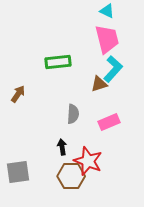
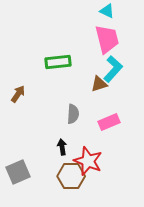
gray square: rotated 15 degrees counterclockwise
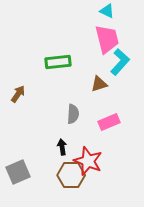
cyan L-shape: moved 7 px right, 7 px up
brown hexagon: moved 1 px up
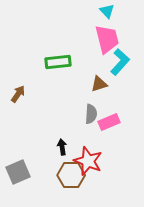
cyan triangle: rotated 21 degrees clockwise
gray semicircle: moved 18 px right
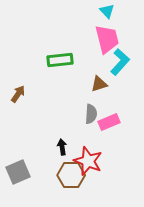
green rectangle: moved 2 px right, 2 px up
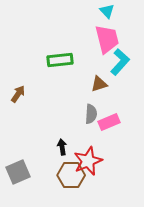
red star: rotated 28 degrees clockwise
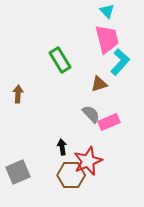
green rectangle: rotated 65 degrees clockwise
brown arrow: rotated 30 degrees counterclockwise
gray semicircle: rotated 48 degrees counterclockwise
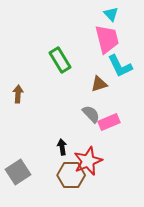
cyan triangle: moved 4 px right, 3 px down
cyan L-shape: moved 4 px down; rotated 112 degrees clockwise
gray square: rotated 10 degrees counterclockwise
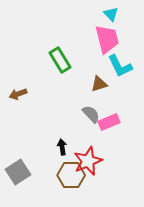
brown arrow: rotated 114 degrees counterclockwise
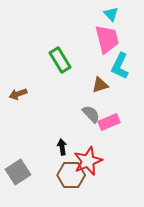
cyan L-shape: rotated 52 degrees clockwise
brown triangle: moved 1 px right, 1 px down
